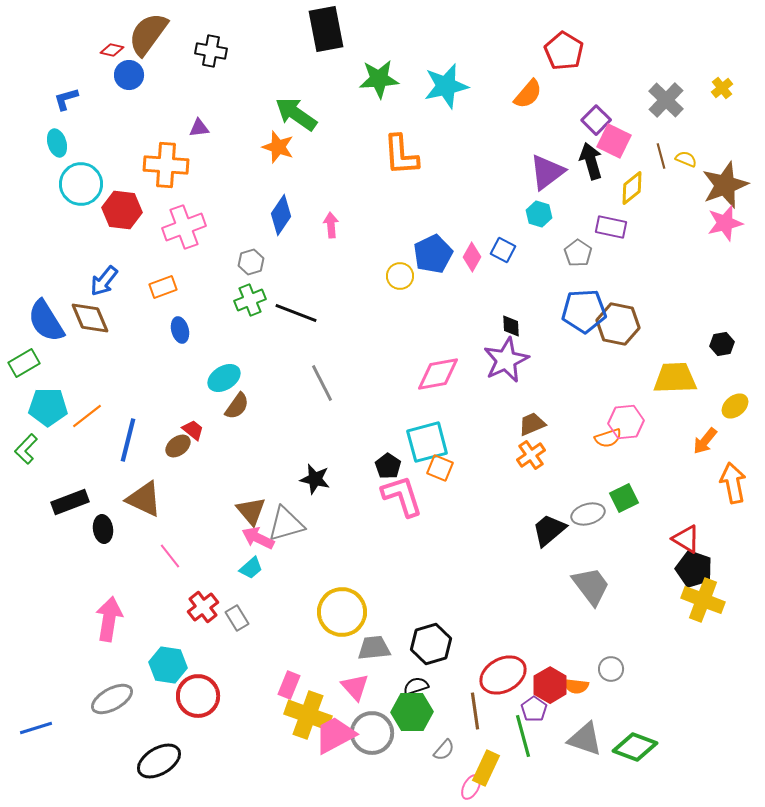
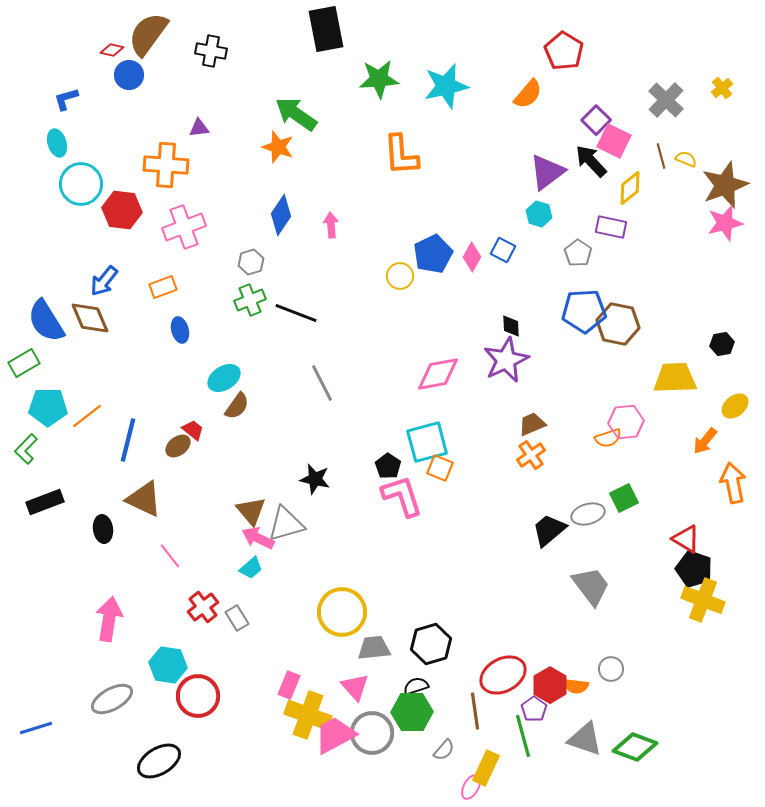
black arrow at (591, 161): rotated 27 degrees counterclockwise
yellow diamond at (632, 188): moved 2 px left
black rectangle at (70, 502): moved 25 px left
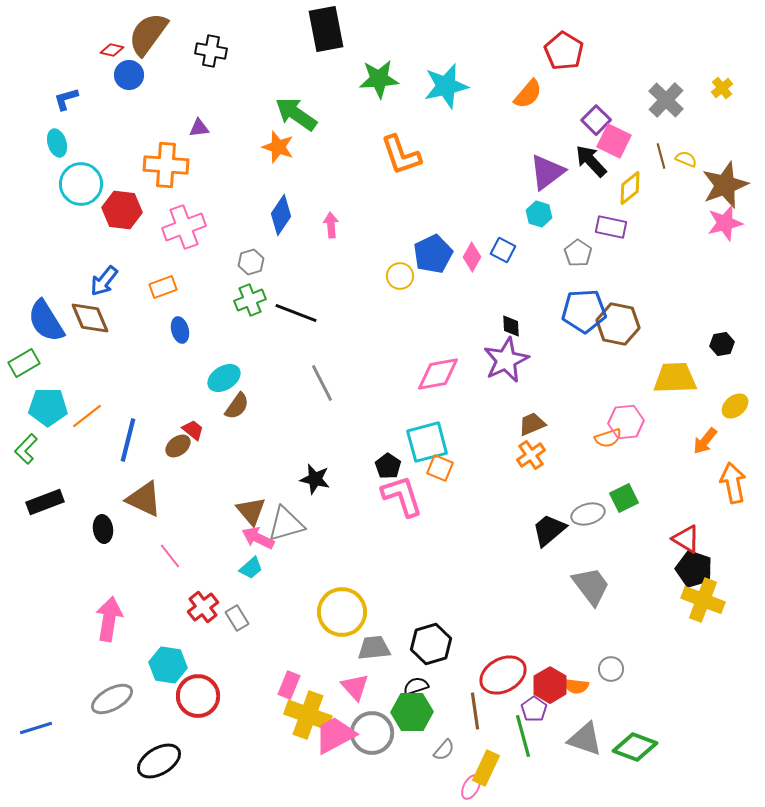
orange L-shape at (401, 155): rotated 15 degrees counterclockwise
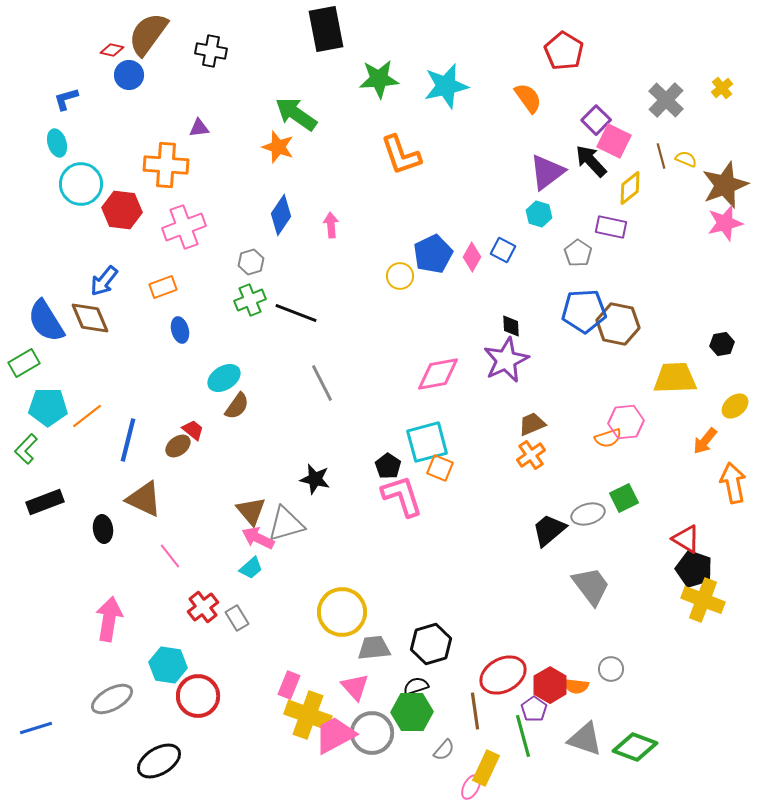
orange semicircle at (528, 94): moved 4 px down; rotated 76 degrees counterclockwise
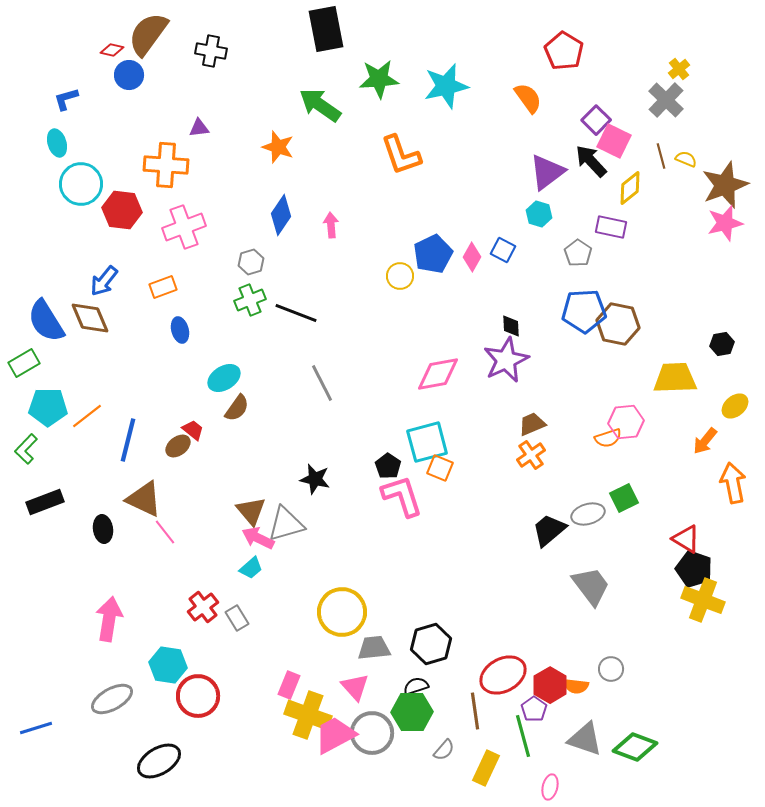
yellow cross at (722, 88): moved 43 px left, 19 px up
green arrow at (296, 114): moved 24 px right, 9 px up
brown semicircle at (237, 406): moved 2 px down
pink line at (170, 556): moved 5 px left, 24 px up
pink ellipse at (471, 787): moved 79 px right; rotated 15 degrees counterclockwise
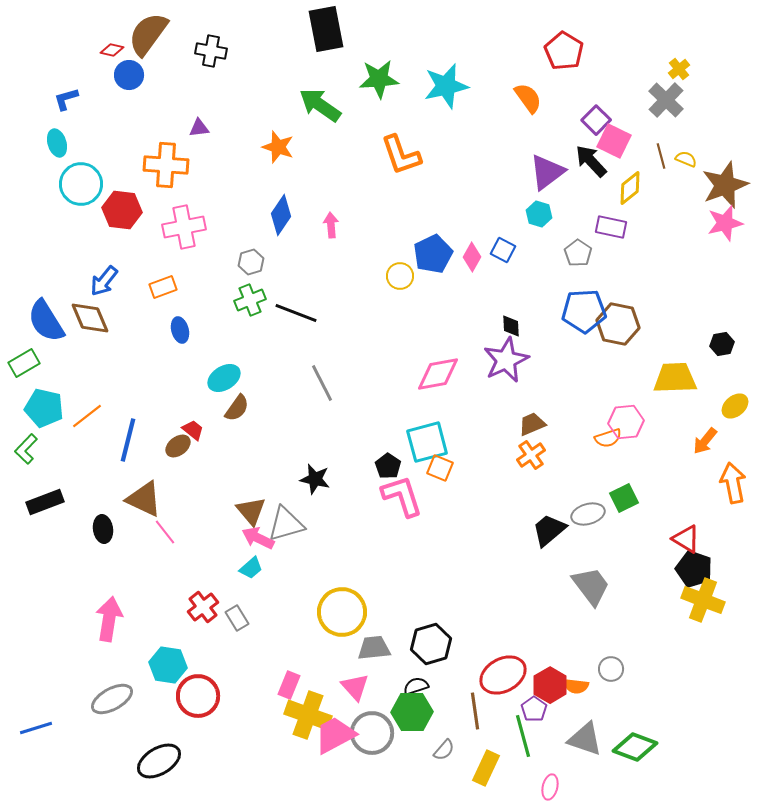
pink cross at (184, 227): rotated 9 degrees clockwise
cyan pentagon at (48, 407): moved 4 px left, 1 px down; rotated 12 degrees clockwise
